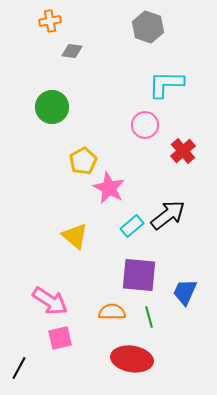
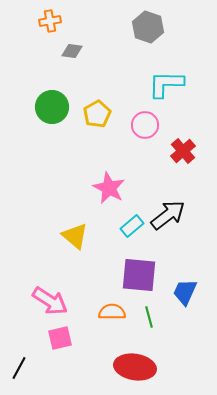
yellow pentagon: moved 14 px right, 47 px up
red ellipse: moved 3 px right, 8 px down
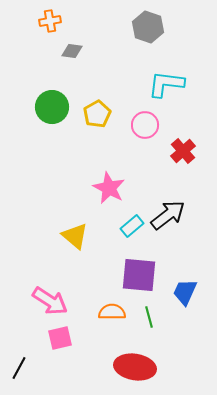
cyan L-shape: rotated 6 degrees clockwise
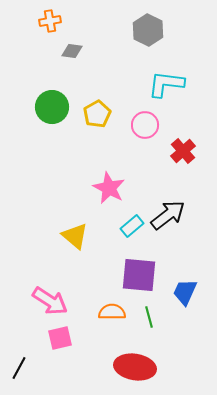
gray hexagon: moved 3 px down; rotated 8 degrees clockwise
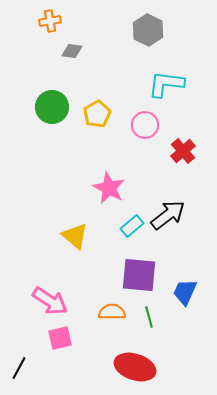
red ellipse: rotated 9 degrees clockwise
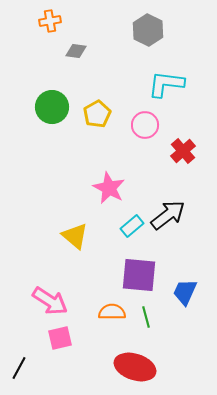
gray diamond: moved 4 px right
green line: moved 3 px left
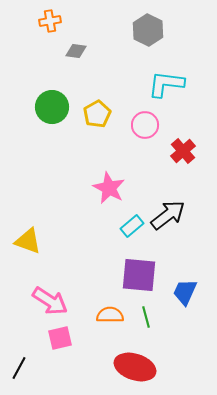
yellow triangle: moved 47 px left, 5 px down; rotated 20 degrees counterclockwise
orange semicircle: moved 2 px left, 3 px down
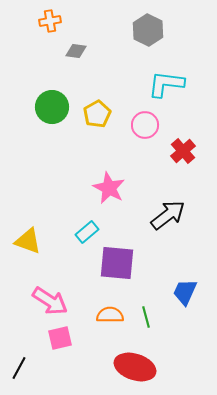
cyan rectangle: moved 45 px left, 6 px down
purple square: moved 22 px left, 12 px up
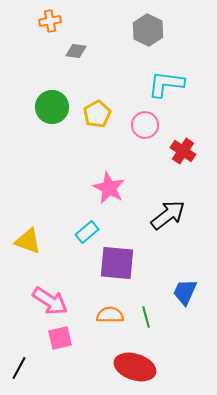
red cross: rotated 15 degrees counterclockwise
